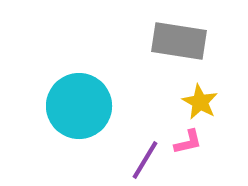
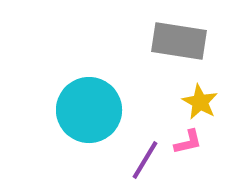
cyan circle: moved 10 px right, 4 px down
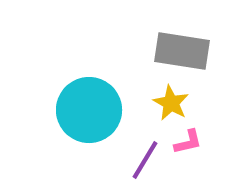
gray rectangle: moved 3 px right, 10 px down
yellow star: moved 29 px left, 1 px down
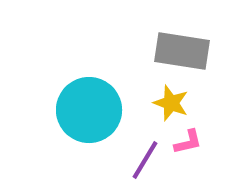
yellow star: rotated 9 degrees counterclockwise
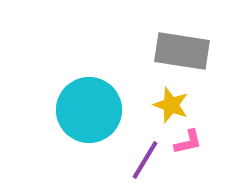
yellow star: moved 2 px down
